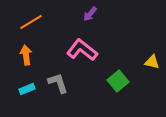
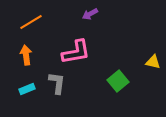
purple arrow: rotated 21 degrees clockwise
pink L-shape: moved 6 px left, 2 px down; rotated 132 degrees clockwise
yellow triangle: moved 1 px right
gray L-shape: moved 1 px left; rotated 25 degrees clockwise
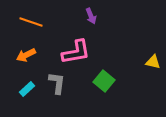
purple arrow: moved 1 px right, 2 px down; rotated 84 degrees counterclockwise
orange line: rotated 50 degrees clockwise
orange arrow: rotated 108 degrees counterclockwise
green square: moved 14 px left; rotated 10 degrees counterclockwise
cyan rectangle: rotated 21 degrees counterclockwise
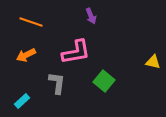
cyan rectangle: moved 5 px left, 12 px down
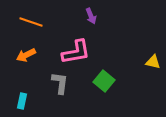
gray L-shape: moved 3 px right
cyan rectangle: rotated 35 degrees counterclockwise
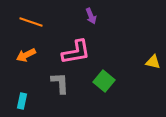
gray L-shape: rotated 10 degrees counterclockwise
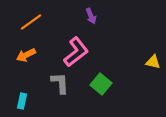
orange line: rotated 55 degrees counterclockwise
pink L-shape: rotated 28 degrees counterclockwise
green square: moved 3 px left, 3 px down
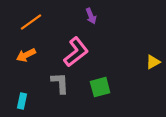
yellow triangle: rotated 42 degrees counterclockwise
green square: moved 1 px left, 3 px down; rotated 35 degrees clockwise
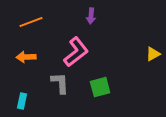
purple arrow: rotated 28 degrees clockwise
orange line: rotated 15 degrees clockwise
orange arrow: moved 2 px down; rotated 24 degrees clockwise
yellow triangle: moved 8 px up
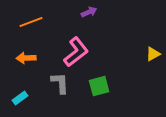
purple arrow: moved 2 px left, 4 px up; rotated 119 degrees counterclockwise
orange arrow: moved 1 px down
green square: moved 1 px left, 1 px up
cyan rectangle: moved 2 px left, 3 px up; rotated 42 degrees clockwise
